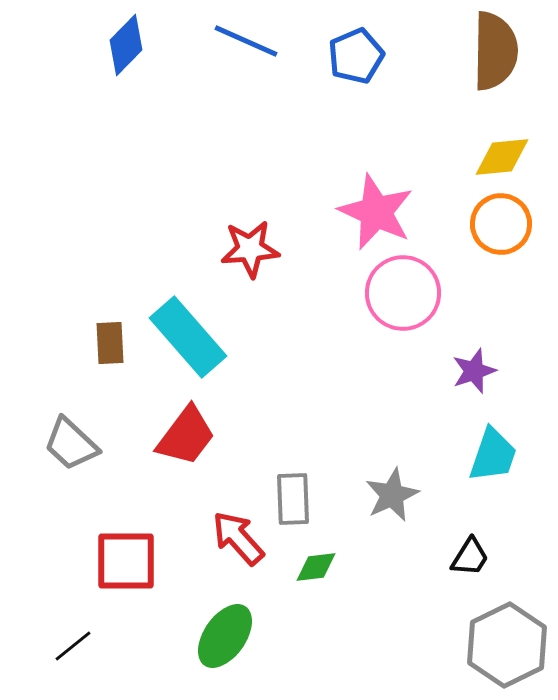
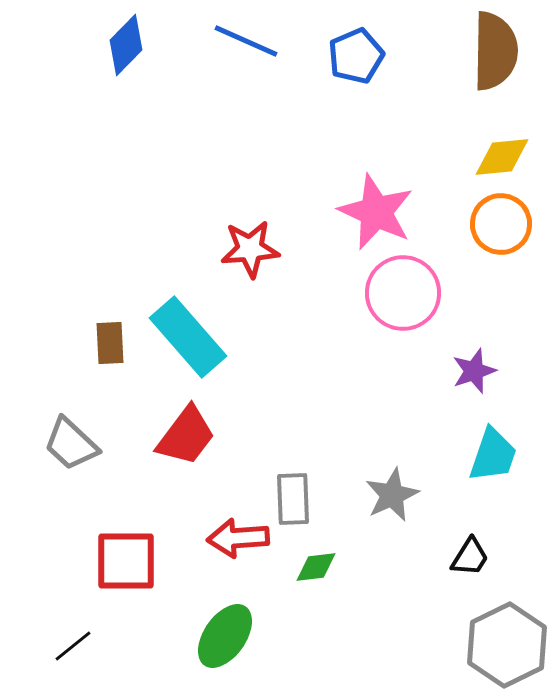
red arrow: rotated 52 degrees counterclockwise
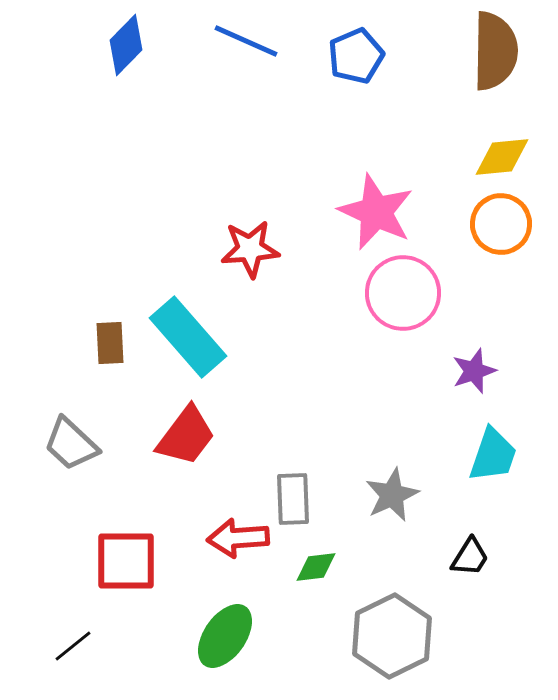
gray hexagon: moved 115 px left, 9 px up
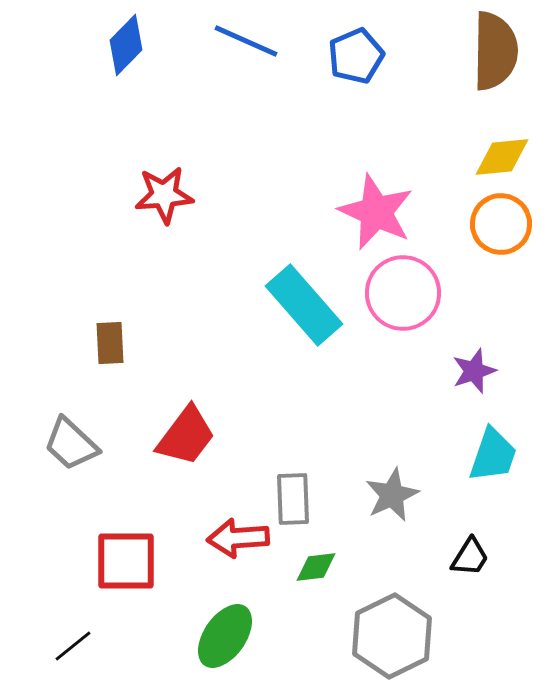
red star: moved 86 px left, 54 px up
cyan rectangle: moved 116 px right, 32 px up
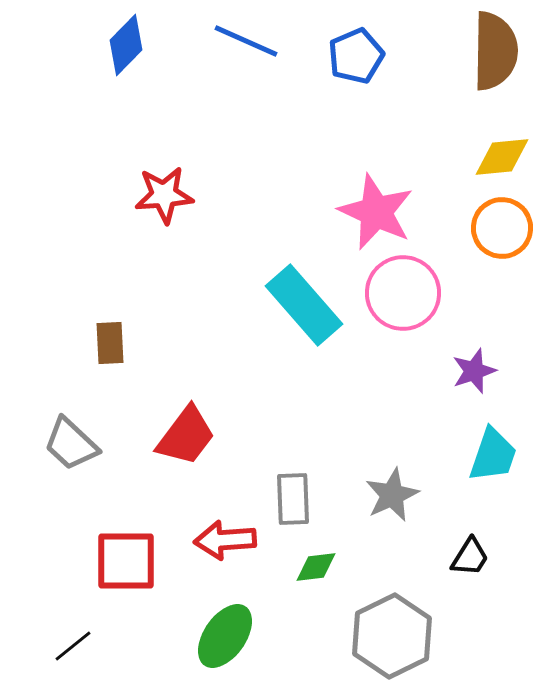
orange circle: moved 1 px right, 4 px down
red arrow: moved 13 px left, 2 px down
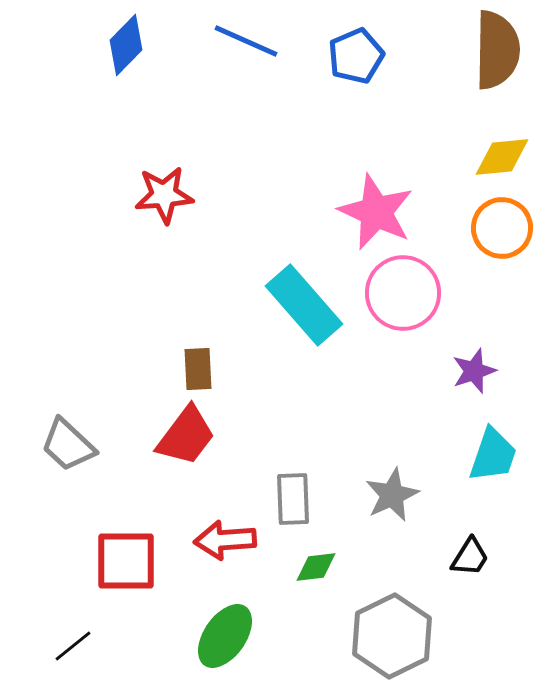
brown semicircle: moved 2 px right, 1 px up
brown rectangle: moved 88 px right, 26 px down
gray trapezoid: moved 3 px left, 1 px down
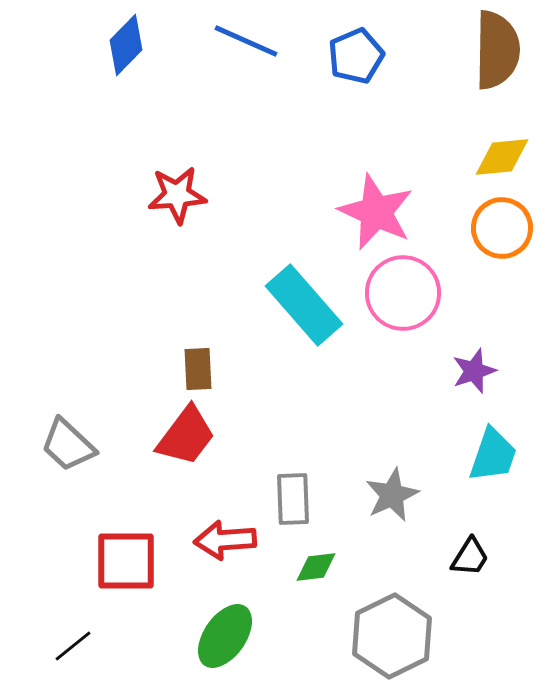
red star: moved 13 px right
